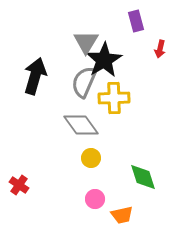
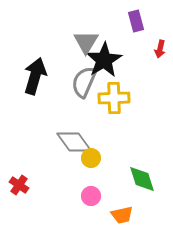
gray diamond: moved 7 px left, 17 px down
green diamond: moved 1 px left, 2 px down
pink circle: moved 4 px left, 3 px up
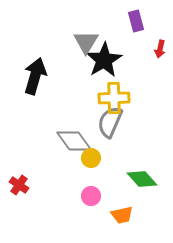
gray semicircle: moved 26 px right, 40 px down
gray diamond: moved 1 px up
green diamond: rotated 24 degrees counterclockwise
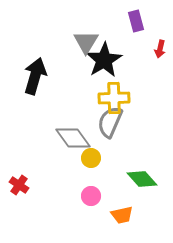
gray diamond: moved 1 px left, 3 px up
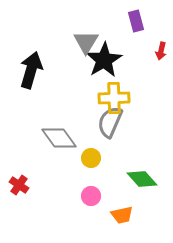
red arrow: moved 1 px right, 2 px down
black arrow: moved 4 px left, 6 px up
gray diamond: moved 14 px left
